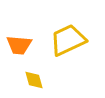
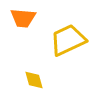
orange trapezoid: moved 4 px right, 27 px up
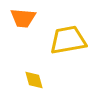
yellow trapezoid: rotated 15 degrees clockwise
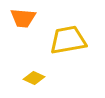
yellow diamond: moved 2 px up; rotated 50 degrees counterclockwise
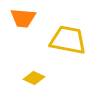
yellow trapezoid: rotated 21 degrees clockwise
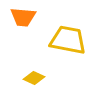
orange trapezoid: moved 1 px up
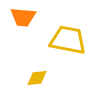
yellow diamond: moved 3 px right; rotated 30 degrees counterclockwise
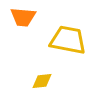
yellow diamond: moved 5 px right, 3 px down
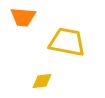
yellow trapezoid: moved 1 px left, 2 px down
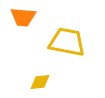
yellow diamond: moved 2 px left, 1 px down
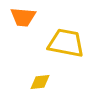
yellow trapezoid: moved 1 px left, 1 px down
